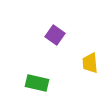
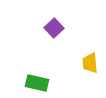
purple square: moved 1 px left, 7 px up; rotated 12 degrees clockwise
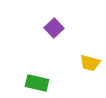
yellow trapezoid: rotated 70 degrees counterclockwise
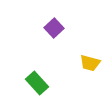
green rectangle: rotated 35 degrees clockwise
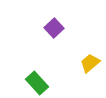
yellow trapezoid: rotated 125 degrees clockwise
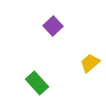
purple square: moved 1 px left, 2 px up
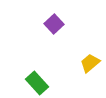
purple square: moved 1 px right, 2 px up
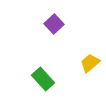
green rectangle: moved 6 px right, 4 px up
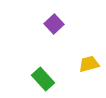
yellow trapezoid: moved 1 px left, 1 px down; rotated 25 degrees clockwise
